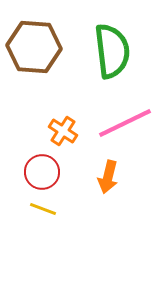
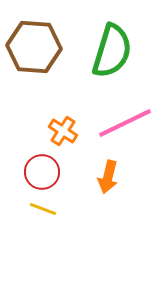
green semicircle: rotated 24 degrees clockwise
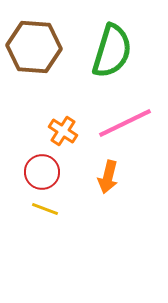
yellow line: moved 2 px right
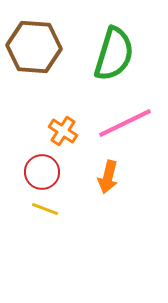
green semicircle: moved 2 px right, 3 px down
